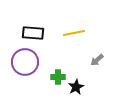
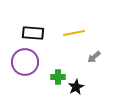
gray arrow: moved 3 px left, 3 px up
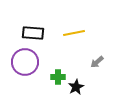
gray arrow: moved 3 px right, 5 px down
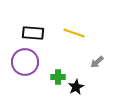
yellow line: rotated 30 degrees clockwise
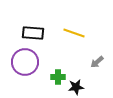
black star: rotated 21 degrees clockwise
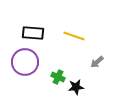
yellow line: moved 3 px down
green cross: rotated 24 degrees clockwise
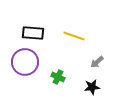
black star: moved 16 px right
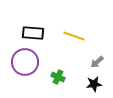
black star: moved 2 px right, 3 px up
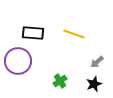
yellow line: moved 2 px up
purple circle: moved 7 px left, 1 px up
green cross: moved 2 px right, 4 px down; rotated 32 degrees clockwise
black star: rotated 14 degrees counterclockwise
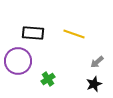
green cross: moved 12 px left, 2 px up
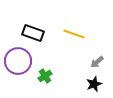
black rectangle: rotated 15 degrees clockwise
green cross: moved 3 px left, 3 px up
